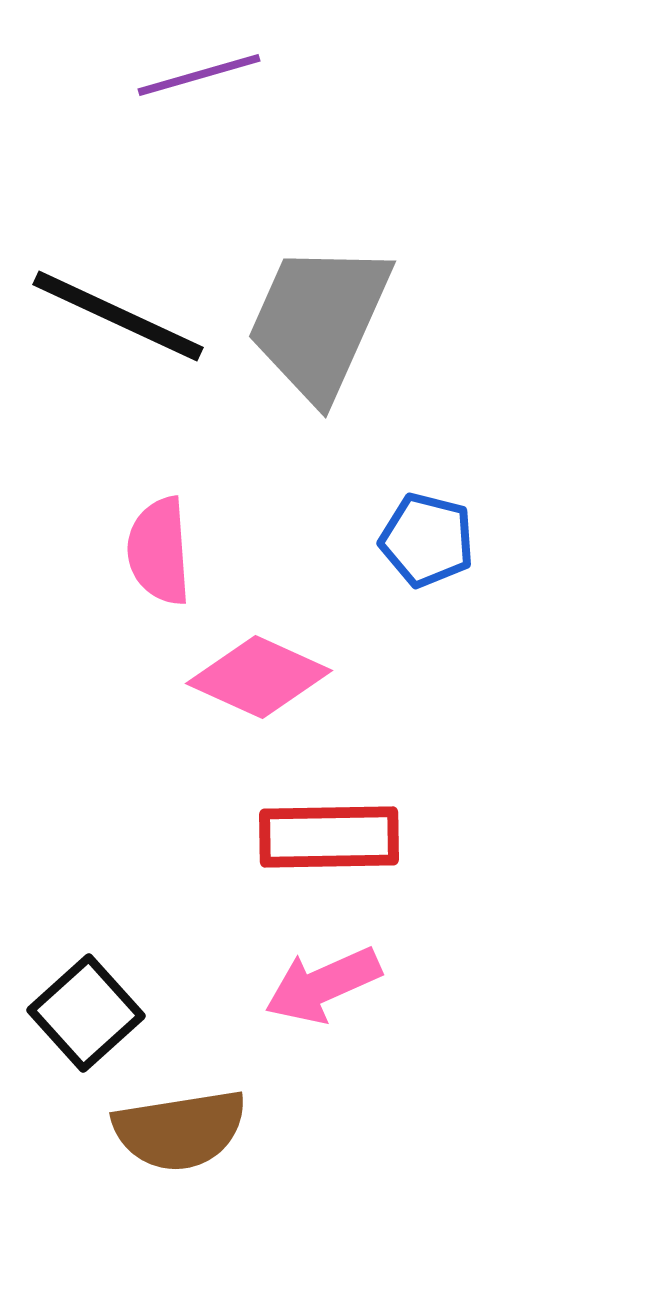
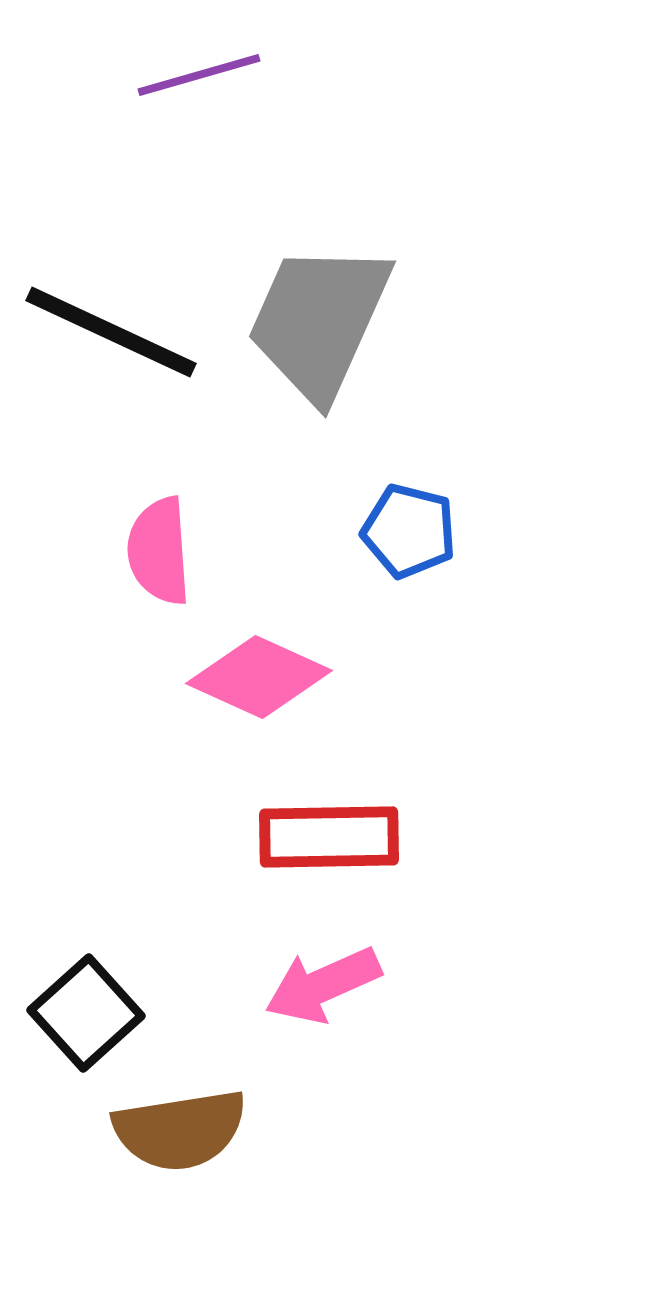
black line: moved 7 px left, 16 px down
blue pentagon: moved 18 px left, 9 px up
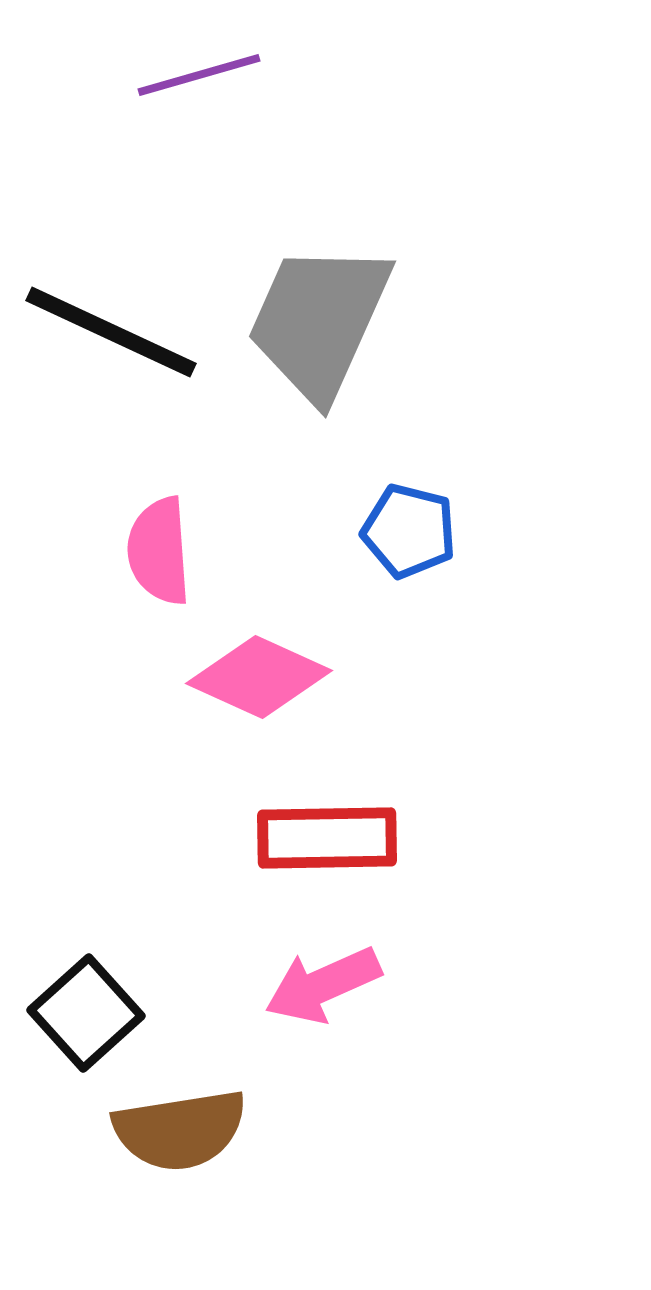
red rectangle: moved 2 px left, 1 px down
